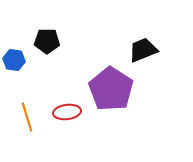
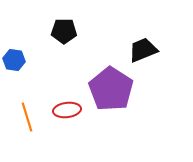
black pentagon: moved 17 px right, 10 px up
red ellipse: moved 2 px up
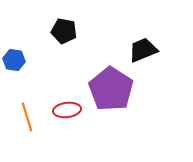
black pentagon: rotated 10 degrees clockwise
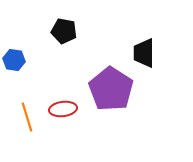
black trapezoid: moved 1 px right, 3 px down; rotated 68 degrees counterclockwise
red ellipse: moved 4 px left, 1 px up
